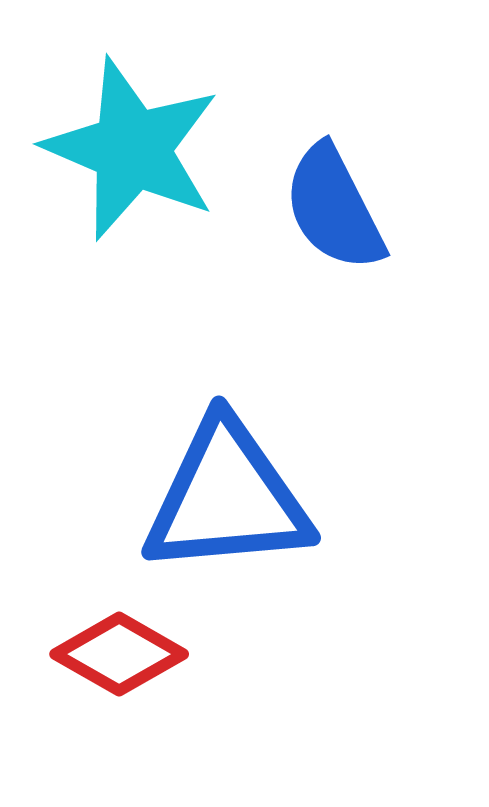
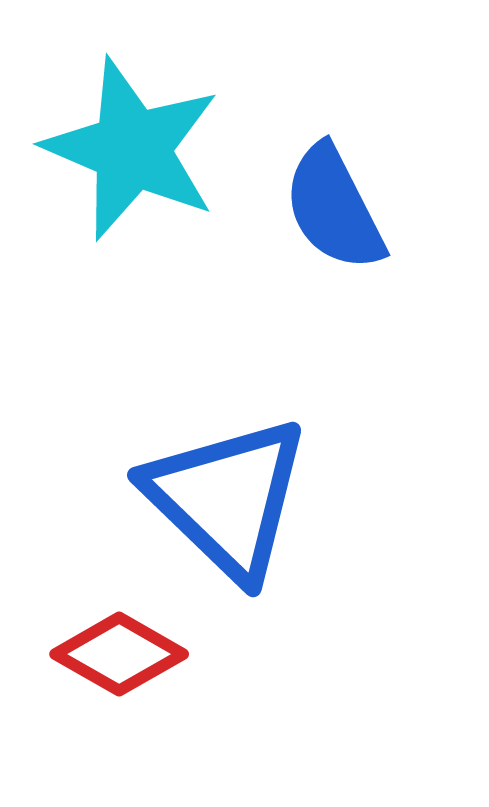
blue triangle: rotated 49 degrees clockwise
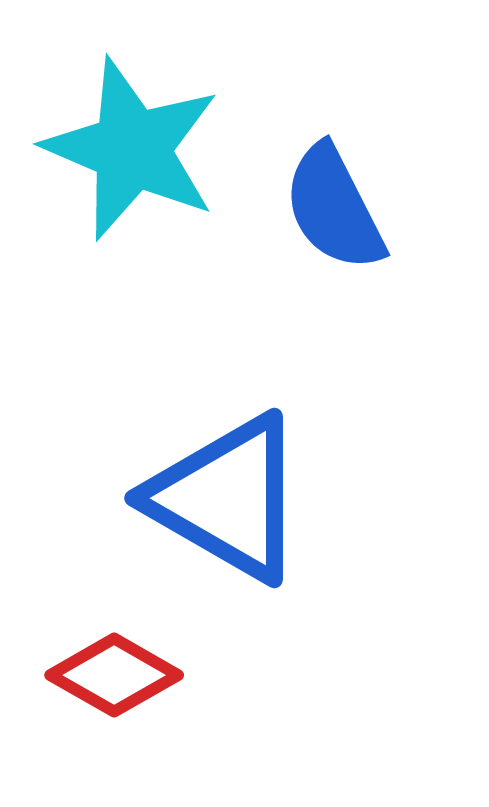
blue triangle: rotated 14 degrees counterclockwise
red diamond: moved 5 px left, 21 px down
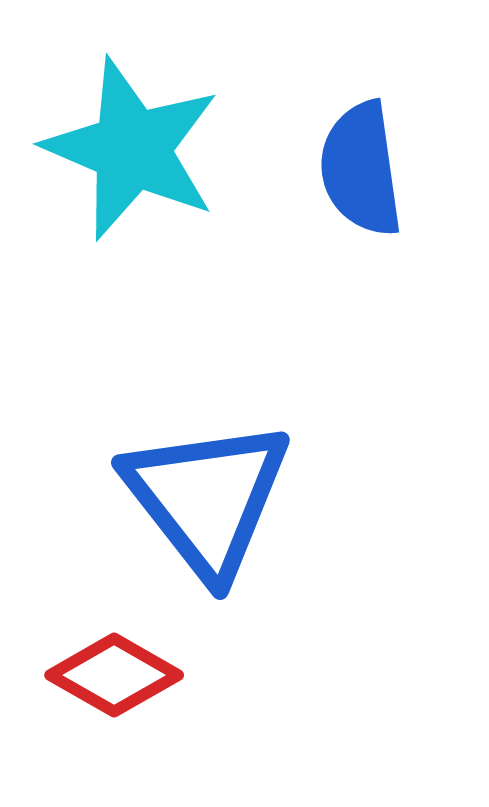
blue semicircle: moved 27 px right, 39 px up; rotated 19 degrees clockwise
blue triangle: moved 20 px left; rotated 22 degrees clockwise
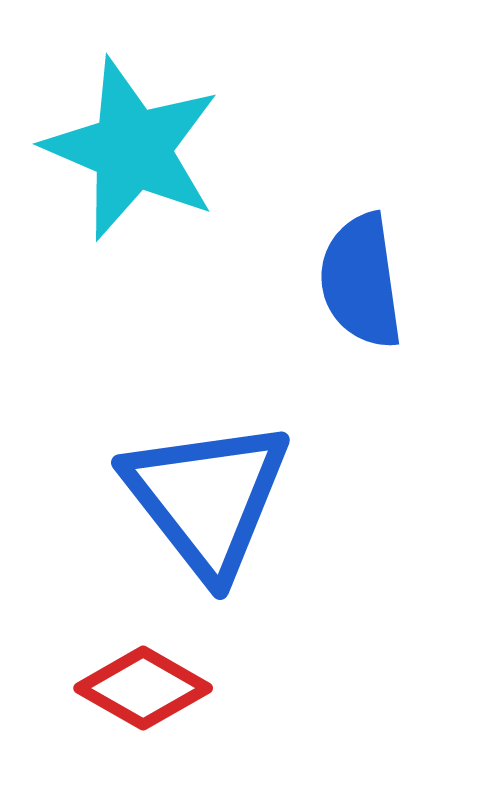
blue semicircle: moved 112 px down
red diamond: moved 29 px right, 13 px down
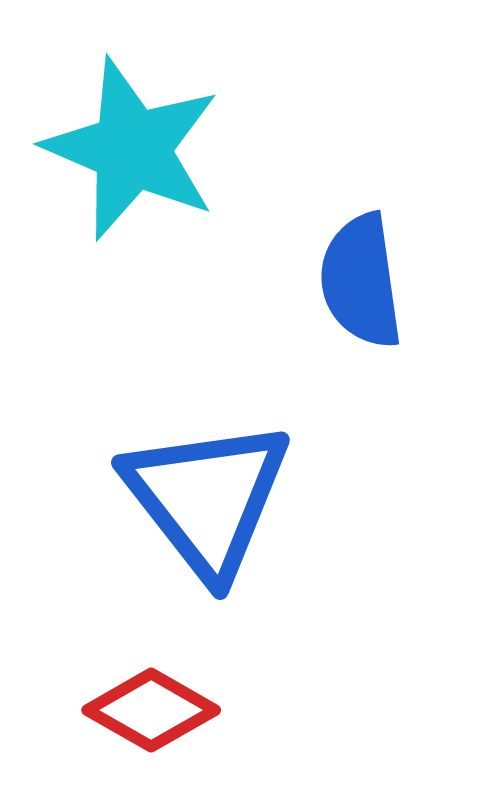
red diamond: moved 8 px right, 22 px down
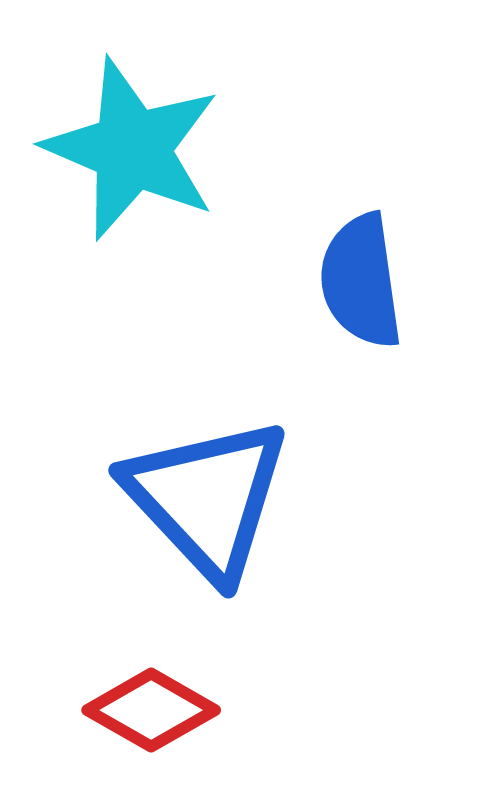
blue triangle: rotated 5 degrees counterclockwise
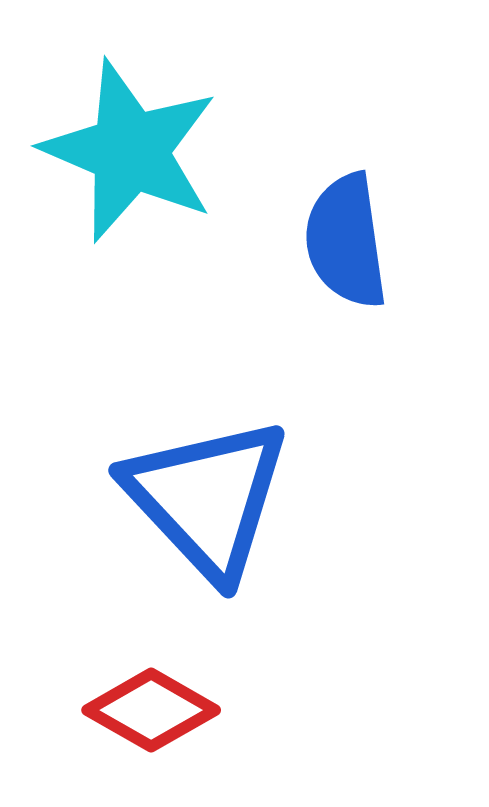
cyan star: moved 2 px left, 2 px down
blue semicircle: moved 15 px left, 40 px up
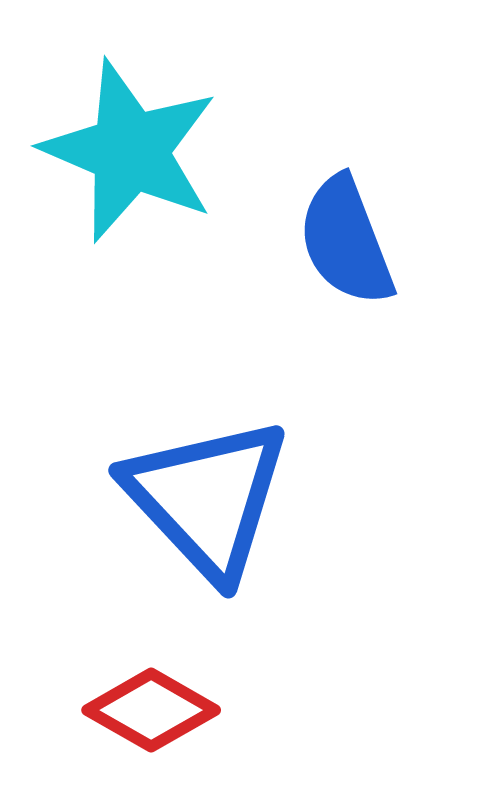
blue semicircle: rotated 13 degrees counterclockwise
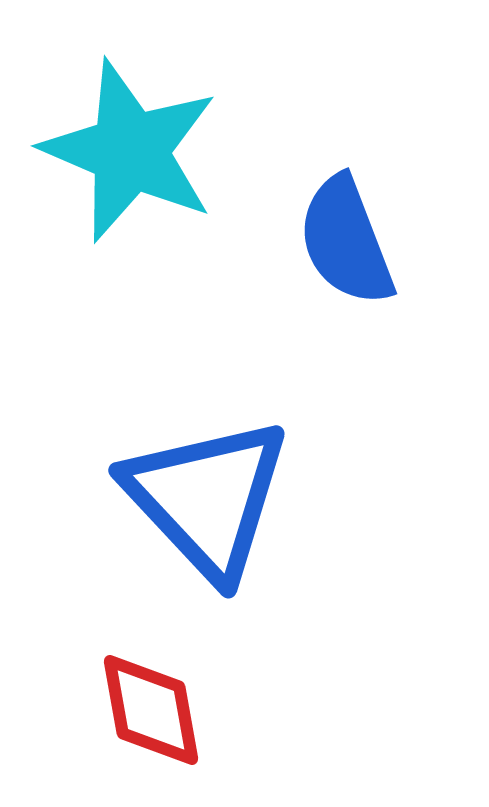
red diamond: rotated 50 degrees clockwise
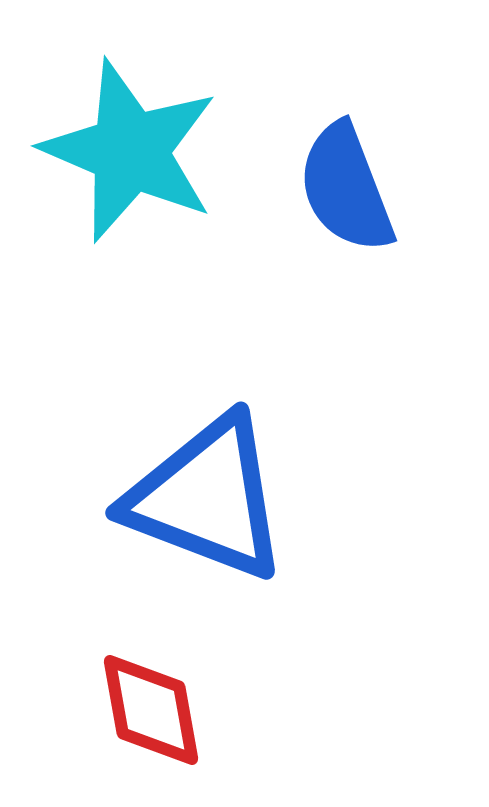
blue semicircle: moved 53 px up
blue triangle: rotated 26 degrees counterclockwise
